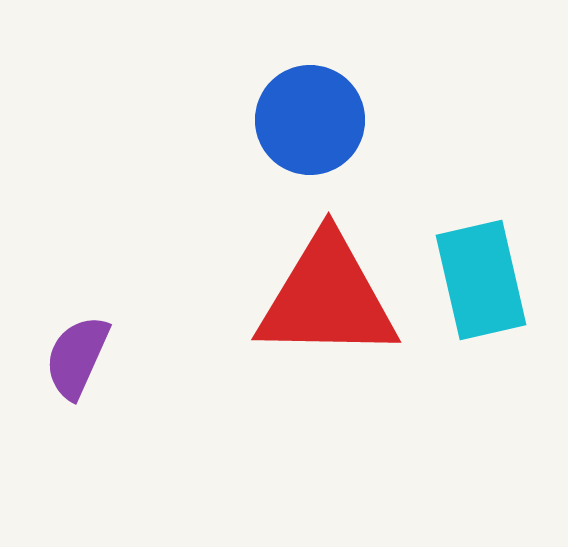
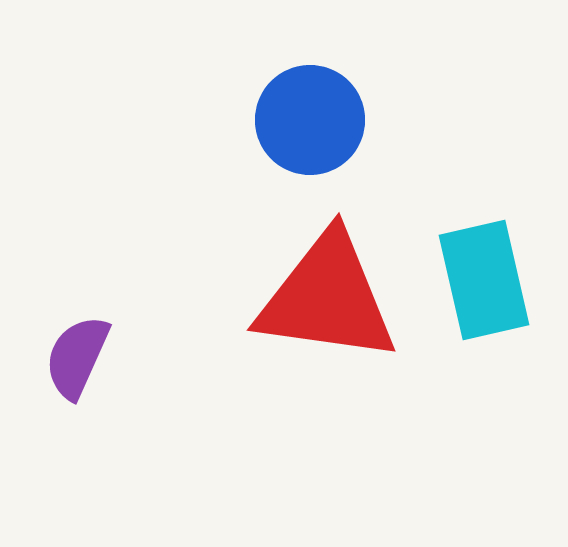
cyan rectangle: moved 3 px right
red triangle: rotated 7 degrees clockwise
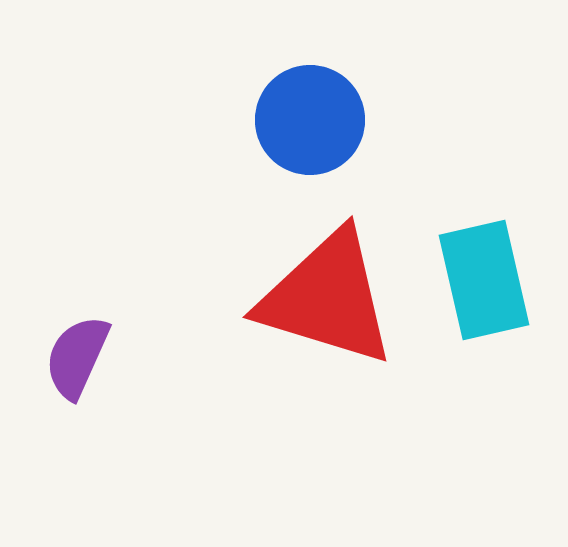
red triangle: rotated 9 degrees clockwise
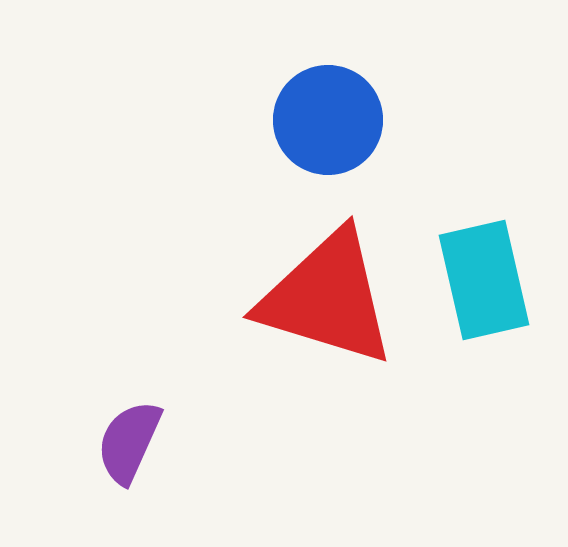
blue circle: moved 18 px right
purple semicircle: moved 52 px right, 85 px down
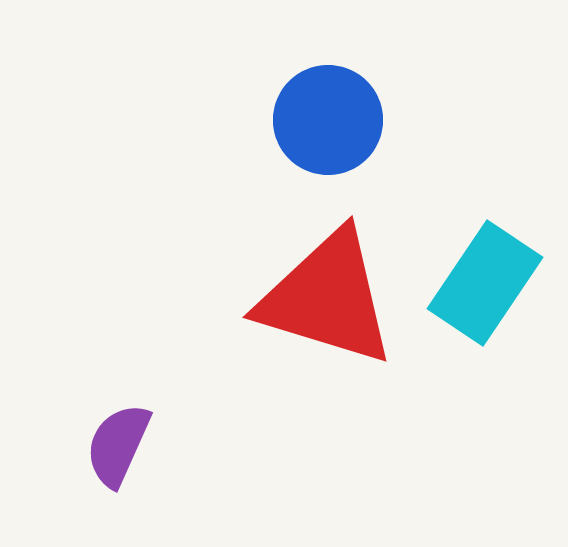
cyan rectangle: moved 1 px right, 3 px down; rotated 47 degrees clockwise
purple semicircle: moved 11 px left, 3 px down
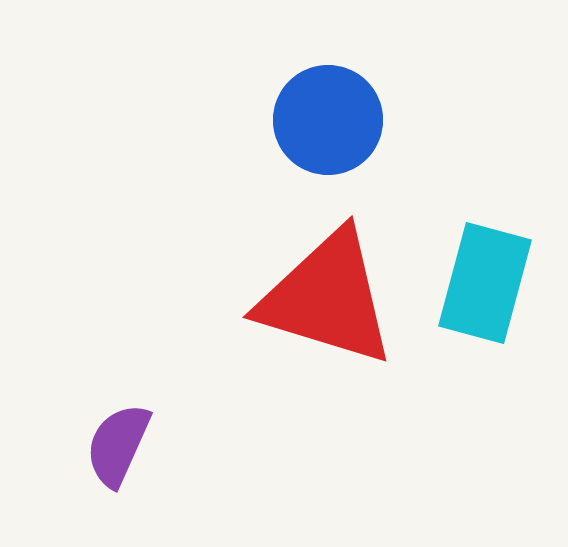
cyan rectangle: rotated 19 degrees counterclockwise
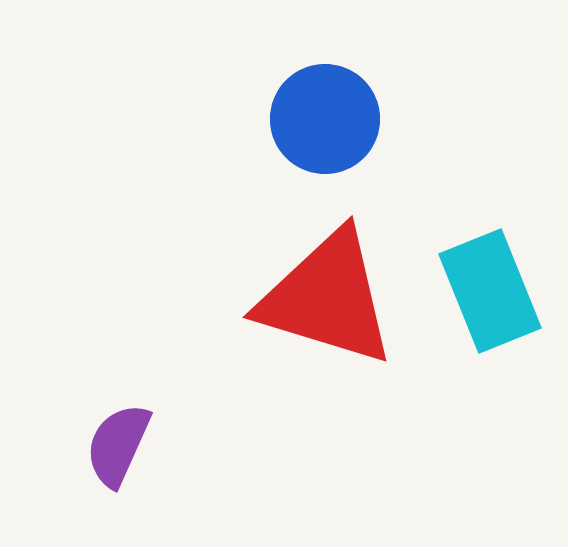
blue circle: moved 3 px left, 1 px up
cyan rectangle: moved 5 px right, 8 px down; rotated 37 degrees counterclockwise
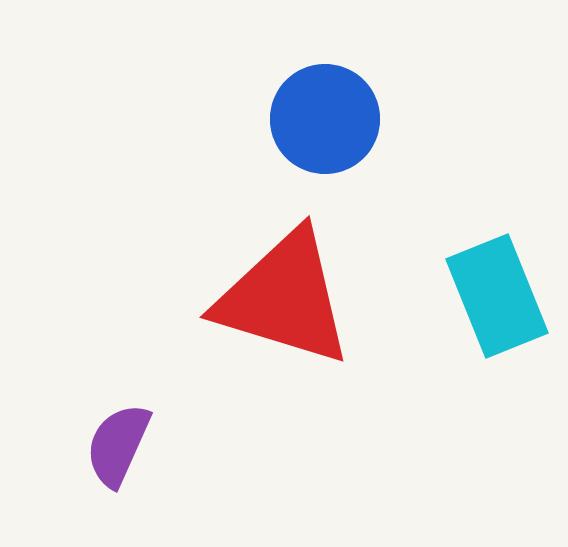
cyan rectangle: moved 7 px right, 5 px down
red triangle: moved 43 px left
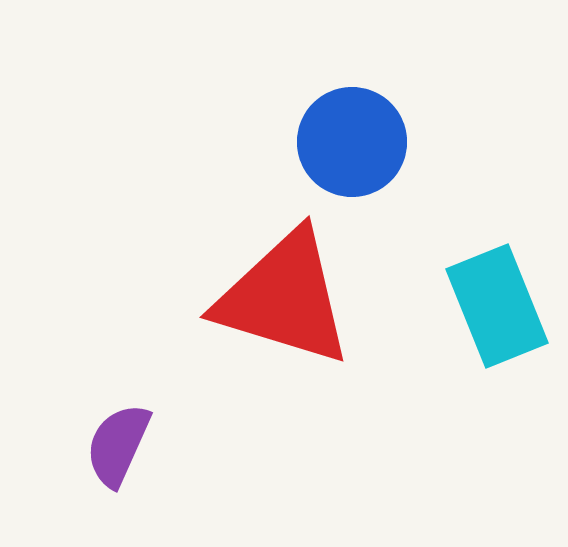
blue circle: moved 27 px right, 23 px down
cyan rectangle: moved 10 px down
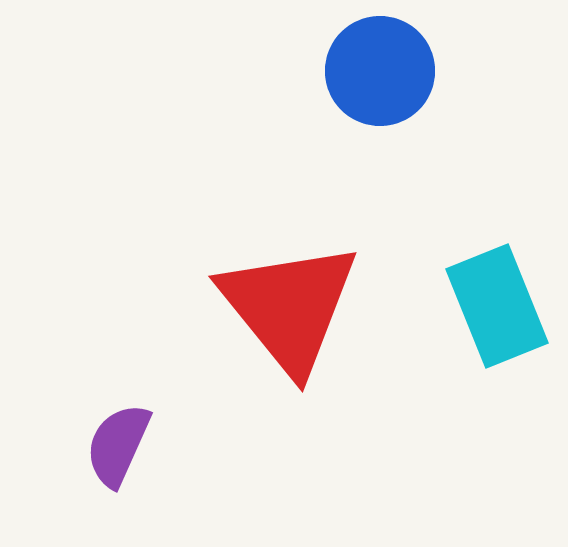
blue circle: moved 28 px right, 71 px up
red triangle: moved 5 px right, 9 px down; rotated 34 degrees clockwise
